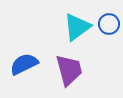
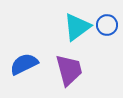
blue circle: moved 2 px left, 1 px down
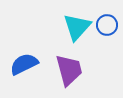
cyan triangle: rotated 12 degrees counterclockwise
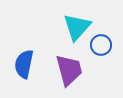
blue circle: moved 6 px left, 20 px down
blue semicircle: rotated 52 degrees counterclockwise
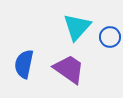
blue circle: moved 9 px right, 8 px up
purple trapezoid: moved 1 px up; rotated 40 degrees counterclockwise
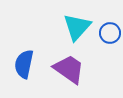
blue circle: moved 4 px up
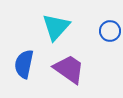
cyan triangle: moved 21 px left
blue circle: moved 2 px up
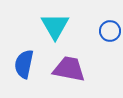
cyan triangle: moved 1 px left, 1 px up; rotated 12 degrees counterclockwise
purple trapezoid: rotated 24 degrees counterclockwise
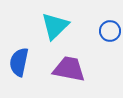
cyan triangle: rotated 16 degrees clockwise
blue semicircle: moved 5 px left, 2 px up
